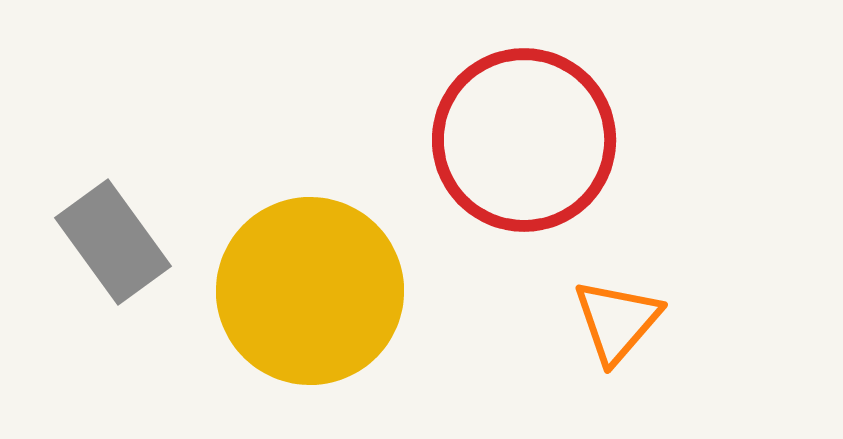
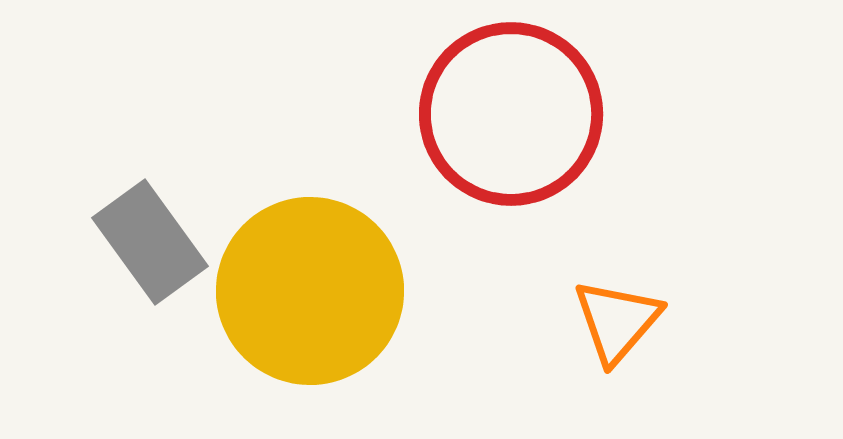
red circle: moved 13 px left, 26 px up
gray rectangle: moved 37 px right
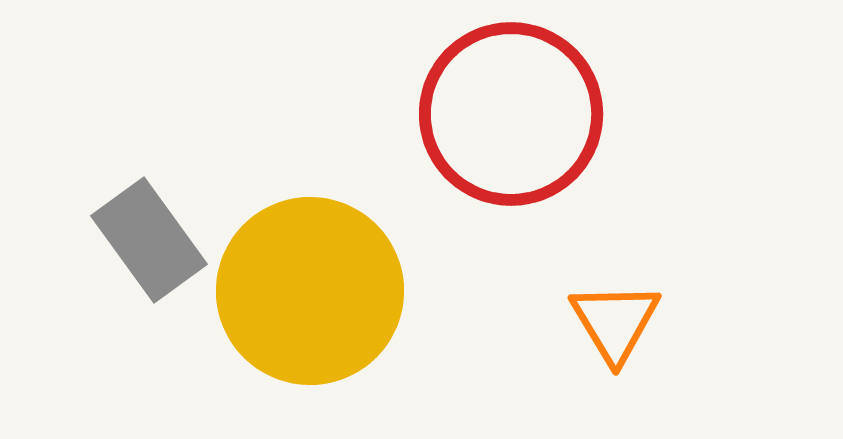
gray rectangle: moved 1 px left, 2 px up
orange triangle: moved 2 px left, 1 px down; rotated 12 degrees counterclockwise
